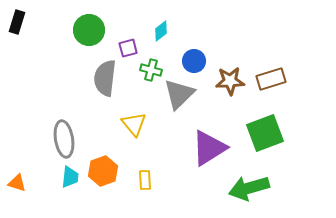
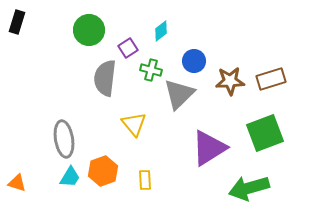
purple square: rotated 18 degrees counterclockwise
cyan trapezoid: rotated 25 degrees clockwise
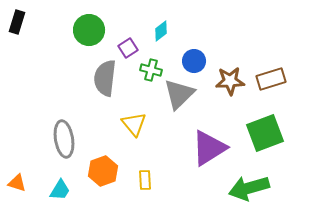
cyan trapezoid: moved 10 px left, 13 px down
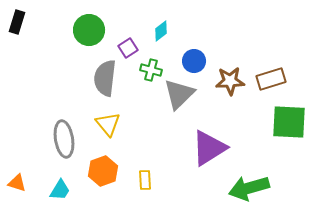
yellow triangle: moved 26 px left
green square: moved 24 px right, 11 px up; rotated 24 degrees clockwise
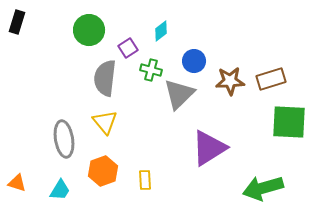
yellow triangle: moved 3 px left, 2 px up
green arrow: moved 14 px right
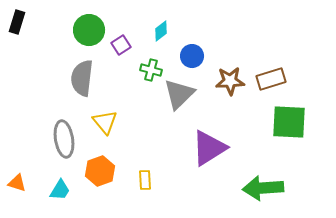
purple square: moved 7 px left, 3 px up
blue circle: moved 2 px left, 5 px up
gray semicircle: moved 23 px left
orange hexagon: moved 3 px left
green arrow: rotated 12 degrees clockwise
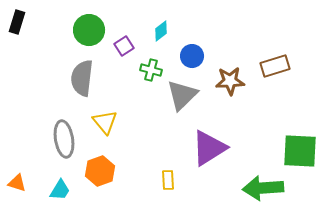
purple square: moved 3 px right, 1 px down
brown rectangle: moved 4 px right, 13 px up
gray triangle: moved 3 px right, 1 px down
green square: moved 11 px right, 29 px down
yellow rectangle: moved 23 px right
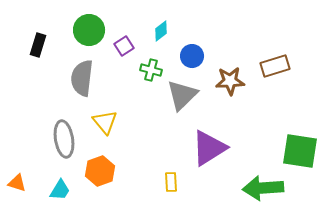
black rectangle: moved 21 px right, 23 px down
green square: rotated 6 degrees clockwise
yellow rectangle: moved 3 px right, 2 px down
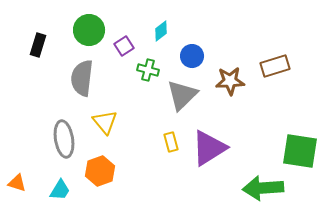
green cross: moved 3 px left
yellow rectangle: moved 40 px up; rotated 12 degrees counterclockwise
